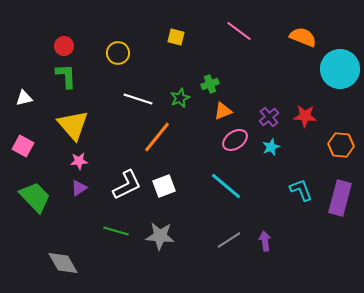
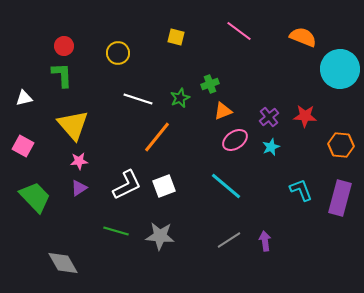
green L-shape: moved 4 px left, 1 px up
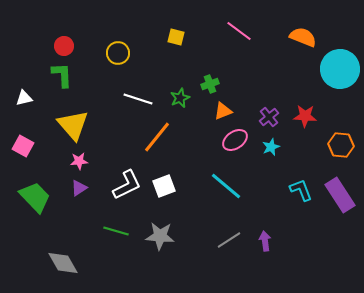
purple rectangle: moved 3 px up; rotated 48 degrees counterclockwise
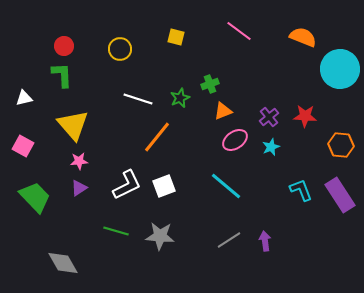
yellow circle: moved 2 px right, 4 px up
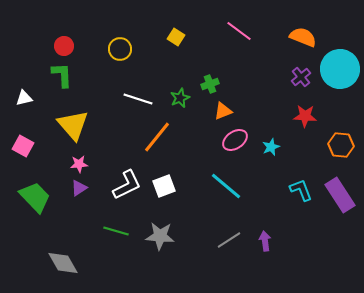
yellow square: rotated 18 degrees clockwise
purple cross: moved 32 px right, 40 px up
pink star: moved 3 px down
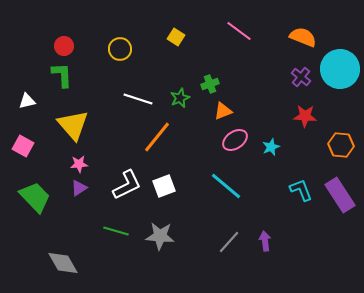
purple cross: rotated 12 degrees counterclockwise
white triangle: moved 3 px right, 3 px down
gray line: moved 2 px down; rotated 15 degrees counterclockwise
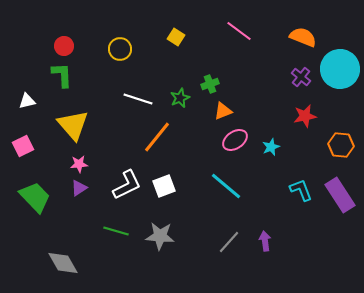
red star: rotated 15 degrees counterclockwise
pink square: rotated 35 degrees clockwise
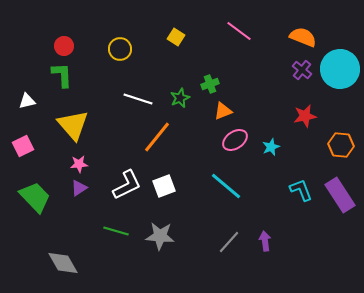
purple cross: moved 1 px right, 7 px up
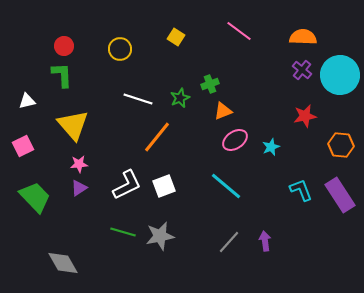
orange semicircle: rotated 20 degrees counterclockwise
cyan circle: moved 6 px down
green line: moved 7 px right, 1 px down
gray star: rotated 16 degrees counterclockwise
